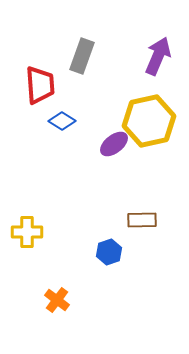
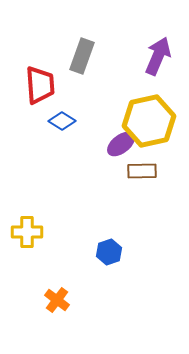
purple ellipse: moved 7 px right
brown rectangle: moved 49 px up
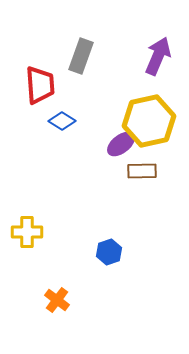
gray rectangle: moved 1 px left
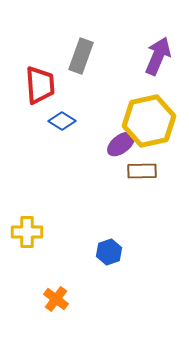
orange cross: moved 1 px left, 1 px up
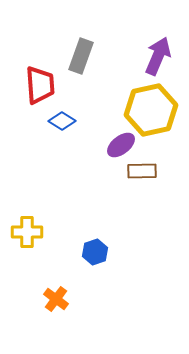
yellow hexagon: moved 2 px right, 11 px up
purple ellipse: moved 1 px down
blue hexagon: moved 14 px left
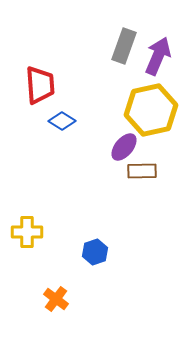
gray rectangle: moved 43 px right, 10 px up
purple ellipse: moved 3 px right, 2 px down; rotated 12 degrees counterclockwise
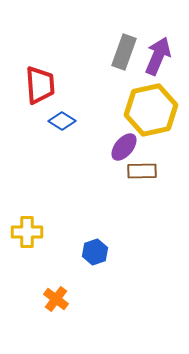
gray rectangle: moved 6 px down
